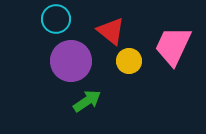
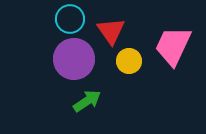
cyan circle: moved 14 px right
red triangle: rotated 16 degrees clockwise
purple circle: moved 3 px right, 2 px up
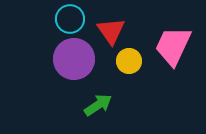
green arrow: moved 11 px right, 4 px down
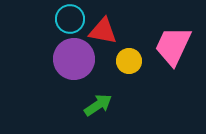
red triangle: moved 8 px left; rotated 44 degrees counterclockwise
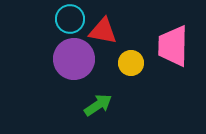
pink trapezoid: rotated 24 degrees counterclockwise
yellow circle: moved 2 px right, 2 px down
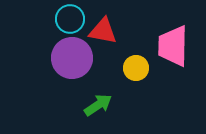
purple circle: moved 2 px left, 1 px up
yellow circle: moved 5 px right, 5 px down
